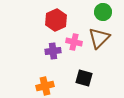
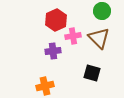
green circle: moved 1 px left, 1 px up
brown triangle: rotated 30 degrees counterclockwise
pink cross: moved 1 px left, 6 px up; rotated 21 degrees counterclockwise
black square: moved 8 px right, 5 px up
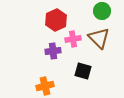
pink cross: moved 3 px down
black square: moved 9 px left, 2 px up
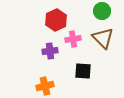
brown triangle: moved 4 px right
purple cross: moved 3 px left
black square: rotated 12 degrees counterclockwise
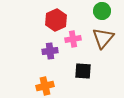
brown triangle: rotated 25 degrees clockwise
